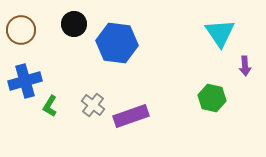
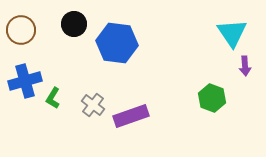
cyan triangle: moved 12 px right
green hexagon: rotated 8 degrees clockwise
green L-shape: moved 3 px right, 8 px up
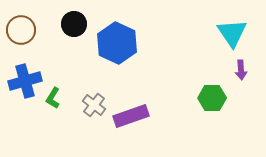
blue hexagon: rotated 18 degrees clockwise
purple arrow: moved 4 px left, 4 px down
green hexagon: rotated 20 degrees counterclockwise
gray cross: moved 1 px right
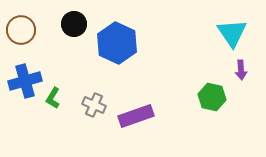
green hexagon: moved 1 px up; rotated 12 degrees clockwise
gray cross: rotated 15 degrees counterclockwise
purple rectangle: moved 5 px right
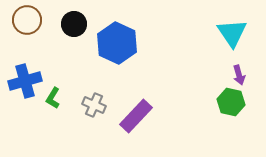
brown circle: moved 6 px right, 10 px up
purple arrow: moved 2 px left, 5 px down; rotated 12 degrees counterclockwise
green hexagon: moved 19 px right, 5 px down
purple rectangle: rotated 28 degrees counterclockwise
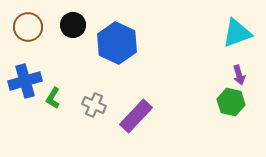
brown circle: moved 1 px right, 7 px down
black circle: moved 1 px left, 1 px down
cyan triangle: moved 5 px right; rotated 44 degrees clockwise
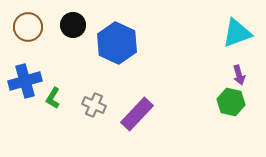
purple rectangle: moved 1 px right, 2 px up
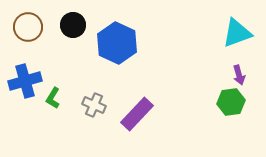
green hexagon: rotated 20 degrees counterclockwise
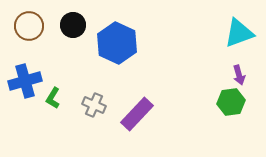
brown circle: moved 1 px right, 1 px up
cyan triangle: moved 2 px right
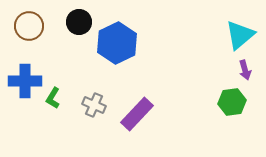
black circle: moved 6 px right, 3 px up
cyan triangle: moved 1 px right, 2 px down; rotated 20 degrees counterclockwise
blue hexagon: rotated 9 degrees clockwise
purple arrow: moved 6 px right, 5 px up
blue cross: rotated 16 degrees clockwise
green hexagon: moved 1 px right
